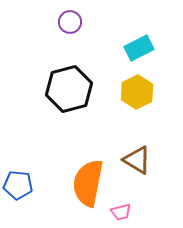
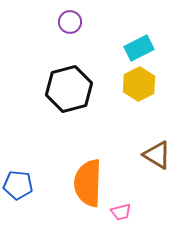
yellow hexagon: moved 2 px right, 8 px up
brown triangle: moved 20 px right, 5 px up
orange semicircle: rotated 9 degrees counterclockwise
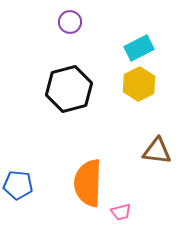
brown triangle: moved 4 px up; rotated 24 degrees counterclockwise
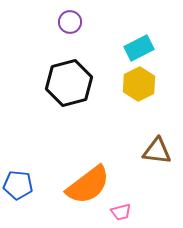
black hexagon: moved 6 px up
orange semicircle: moved 2 px down; rotated 129 degrees counterclockwise
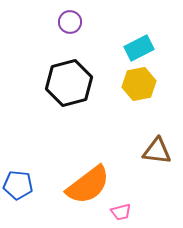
yellow hexagon: rotated 16 degrees clockwise
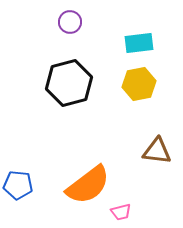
cyan rectangle: moved 5 px up; rotated 20 degrees clockwise
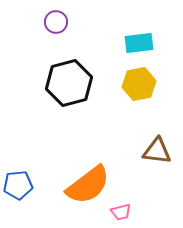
purple circle: moved 14 px left
blue pentagon: rotated 12 degrees counterclockwise
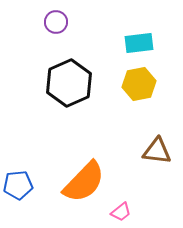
black hexagon: rotated 9 degrees counterclockwise
orange semicircle: moved 4 px left, 3 px up; rotated 9 degrees counterclockwise
pink trapezoid: rotated 25 degrees counterclockwise
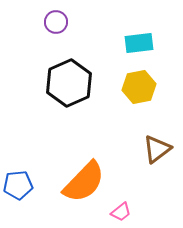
yellow hexagon: moved 3 px down
brown triangle: moved 2 px up; rotated 44 degrees counterclockwise
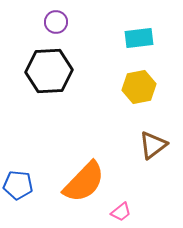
cyan rectangle: moved 5 px up
black hexagon: moved 20 px left, 12 px up; rotated 21 degrees clockwise
brown triangle: moved 4 px left, 4 px up
blue pentagon: rotated 12 degrees clockwise
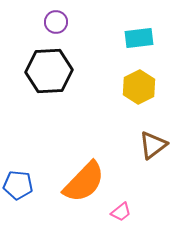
yellow hexagon: rotated 16 degrees counterclockwise
